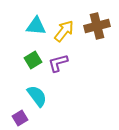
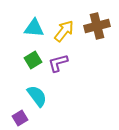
cyan triangle: moved 2 px left, 2 px down
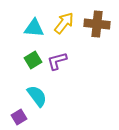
brown cross: moved 2 px up; rotated 20 degrees clockwise
yellow arrow: moved 8 px up
purple L-shape: moved 1 px left, 2 px up
purple square: moved 1 px left, 1 px up
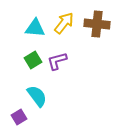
cyan triangle: moved 1 px right
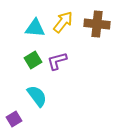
yellow arrow: moved 1 px left, 1 px up
purple square: moved 5 px left, 2 px down
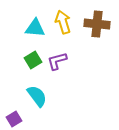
yellow arrow: rotated 55 degrees counterclockwise
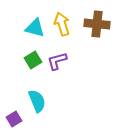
yellow arrow: moved 1 px left, 2 px down
cyan triangle: rotated 10 degrees clockwise
cyan semicircle: moved 5 px down; rotated 15 degrees clockwise
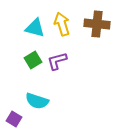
cyan semicircle: rotated 130 degrees clockwise
purple square: rotated 28 degrees counterclockwise
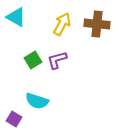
yellow arrow: rotated 45 degrees clockwise
cyan triangle: moved 19 px left, 11 px up; rotated 15 degrees clockwise
purple L-shape: moved 1 px up
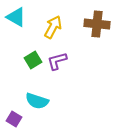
yellow arrow: moved 9 px left, 3 px down
purple L-shape: moved 1 px down
